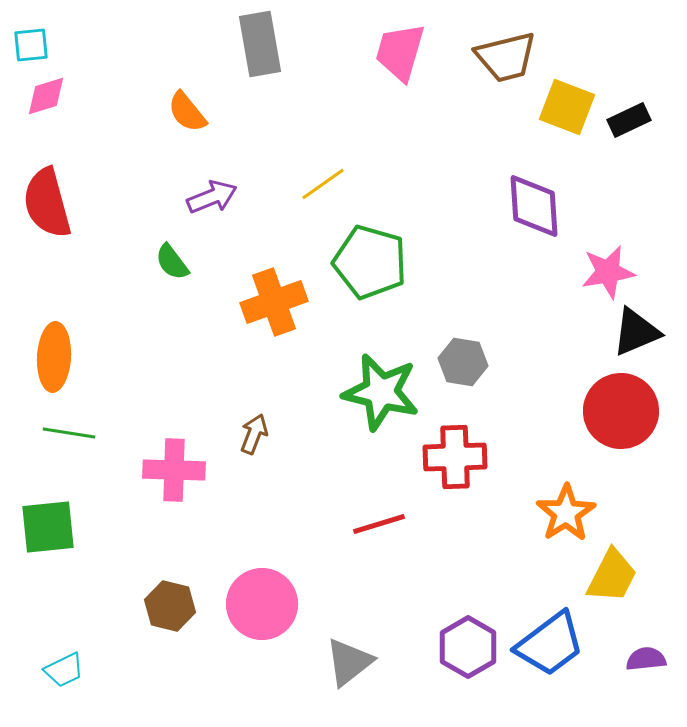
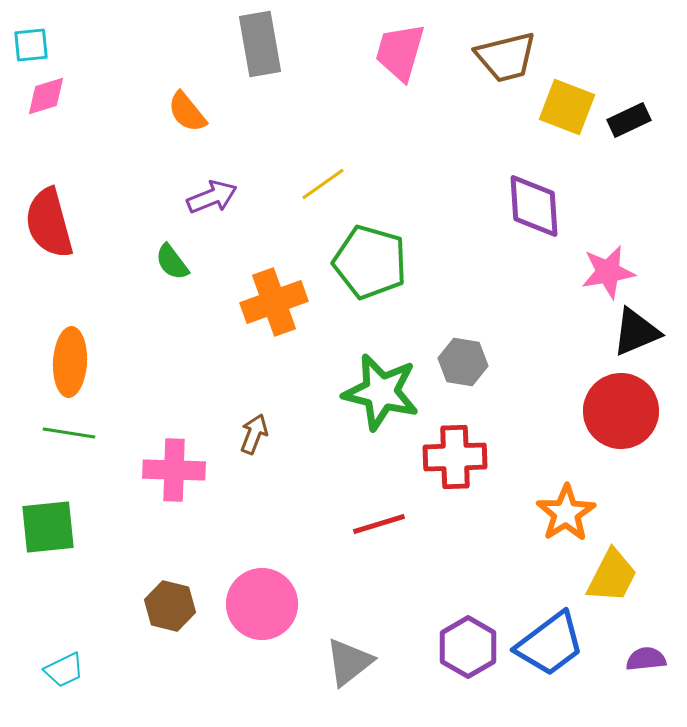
red semicircle: moved 2 px right, 20 px down
orange ellipse: moved 16 px right, 5 px down
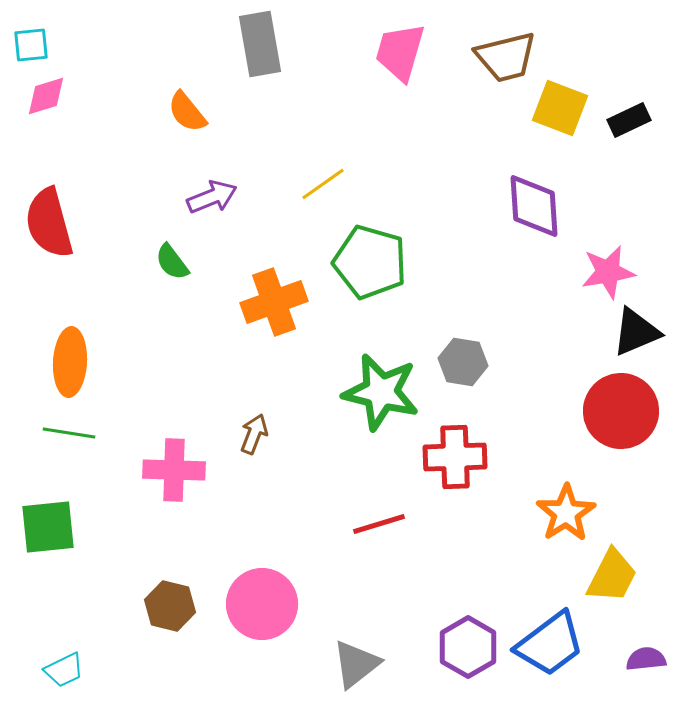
yellow square: moved 7 px left, 1 px down
gray triangle: moved 7 px right, 2 px down
